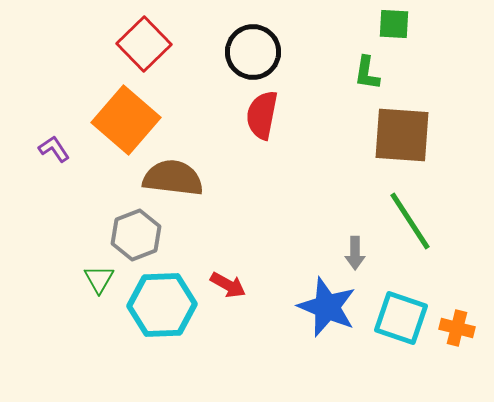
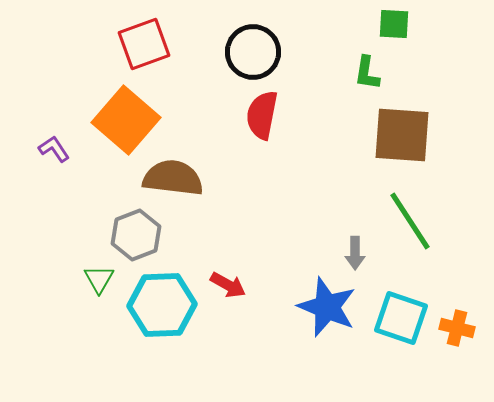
red square: rotated 24 degrees clockwise
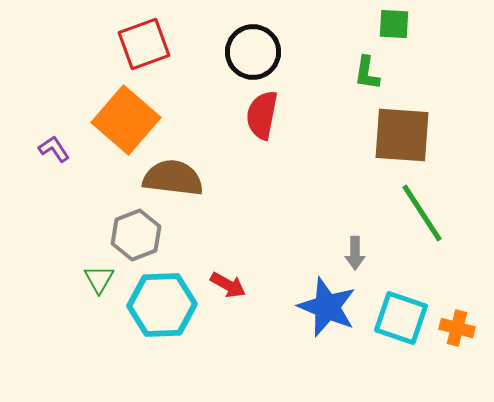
green line: moved 12 px right, 8 px up
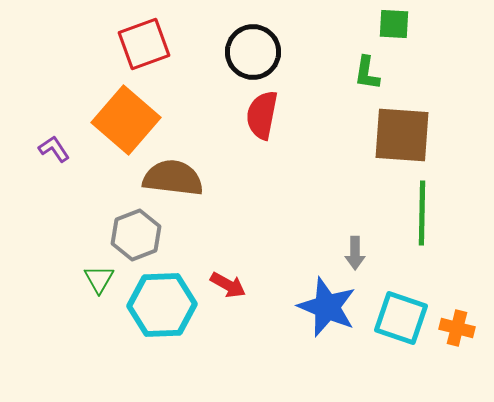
green line: rotated 34 degrees clockwise
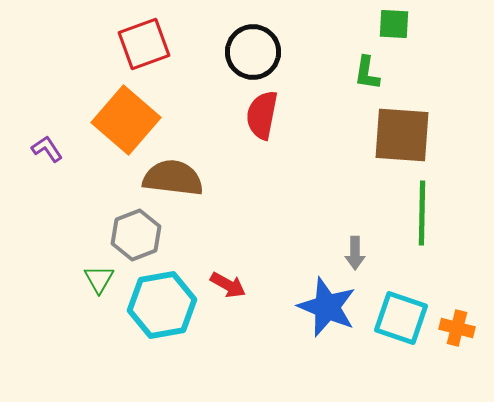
purple L-shape: moved 7 px left
cyan hexagon: rotated 8 degrees counterclockwise
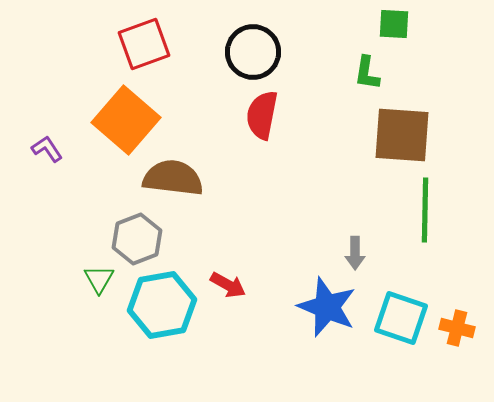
green line: moved 3 px right, 3 px up
gray hexagon: moved 1 px right, 4 px down
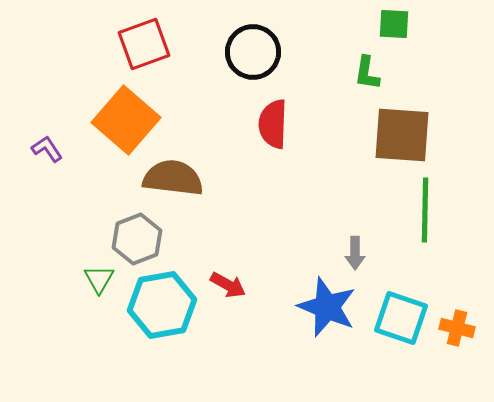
red semicircle: moved 11 px right, 9 px down; rotated 9 degrees counterclockwise
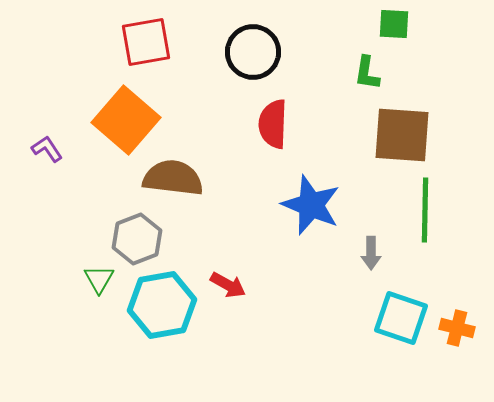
red square: moved 2 px right, 2 px up; rotated 10 degrees clockwise
gray arrow: moved 16 px right
blue star: moved 16 px left, 102 px up
